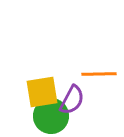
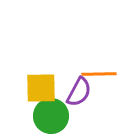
yellow square: moved 1 px left, 4 px up; rotated 8 degrees clockwise
purple semicircle: moved 7 px right, 8 px up
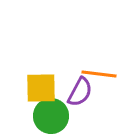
orange line: rotated 8 degrees clockwise
purple semicircle: moved 1 px right
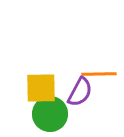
orange line: rotated 8 degrees counterclockwise
green circle: moved 1 px left, 2 px up
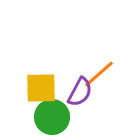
orange line: rotated 40 degrees counterclockwise
green circle: moved 2 px right, 3 px down
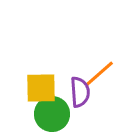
purple semicircle: rotated 32 degrees counterclockwise
green circle: moved 3 px up
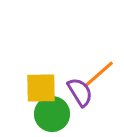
purple semicircle: rotated 28 degrees counterclockwise
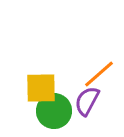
purple semicircle: moved 7 px right, 9 px down; rotated 120 degrees counterclockwise
green circle: moved 2 px right, 3 px up
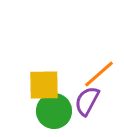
yellow square: moved 3 px right, 3 px up
